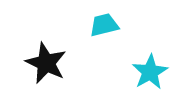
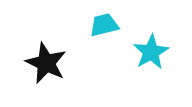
cyan star: moved 1 px right, 20 px up
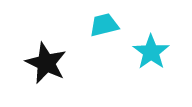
cyan star: rotated 6 degrees counterclockwise
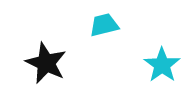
cyan star: moved 11 px right, 13 px down
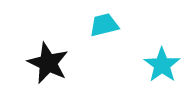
black star: moved 2 px right
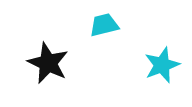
cyan star: rotated 15 degrees clockwise
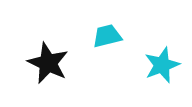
cyan trapezoid: moved 3 px right, 11 px down
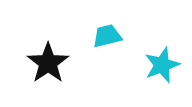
black star: rotated 12 degrees clockwise
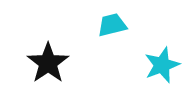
cyan trapezoid: moved 5 px right, 11 px up
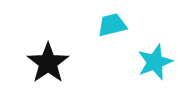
cyan star: moved 7 px left, 3 px up
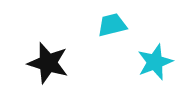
black star: rotated 21 degrees counterclockwise
